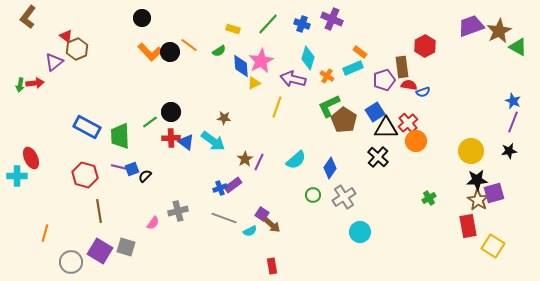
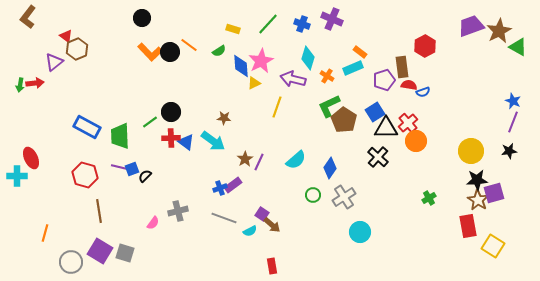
gray square at (126, 247): moved 1 px left, 6 px down
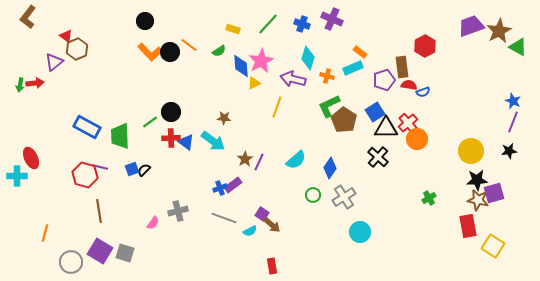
black circle at (142, 18): moved 3 px right, 3 px down
orange cross at (327, 76): rotated 16 degrees counterclockwise
orange circle at (416, 141): moved 1 px right, 2 px up
purple line at (119, 167): moved 19 px left
black semicircle at (145, 176): moved 1 px left, 6 px up
brown star at (478, 200): rotated 20 degrees counterclockwise
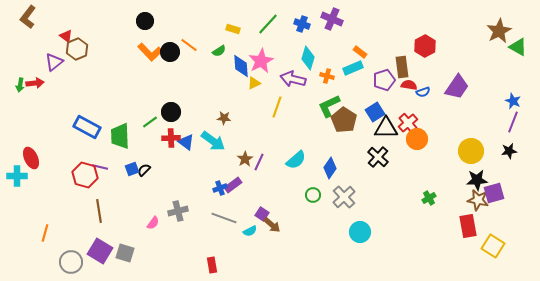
purple trapezoid at (471, 26): moved 14 px left, 61 px down; rotated 144 degrees clockwise
gray cross at (344, 197): rotated 10 degrees counterclockwise
red rectangle at (272, 266): moved 60 px left, 1 px up
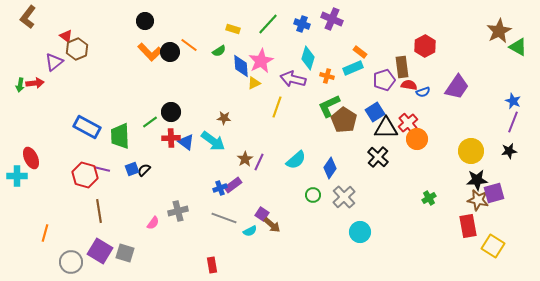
purple line at (100, 167): moved 2 px right, 2 px down
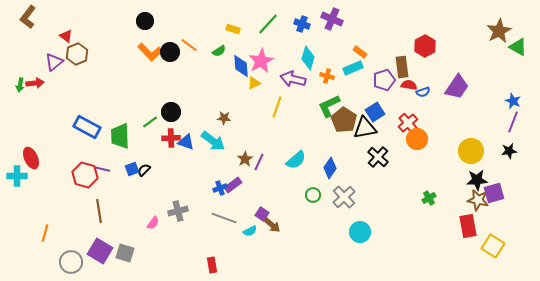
brown hexagon at (77, 49): moved 5 px down
black triangle at (386, 128): moved 21 px left; rotated 10 degrees counterclockwise
blue triangle at (186, 142): rotated 18 degrees counterclockwise
